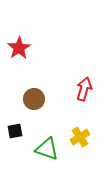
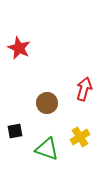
red star: rotated 15 degrees counterclockwise
brown circle: moved 13 px right, 4 px down
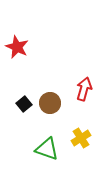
red star: moved 2 px left, 1 px up
brown circle: moved 3 px right
black square: moved 9 px right, 27 px up; rotated 28 degrees counterclockwise
yellow cross: moved 1 px right, 1 px down
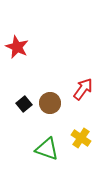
red arrow: moved 1 px left; rotated 20 degrees clockwise
yellow cross: rotated 24 degrees counterclockwise
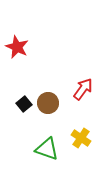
brown circle: moved 2 px left
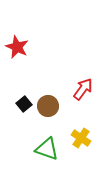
brown circle: moved 3 px down
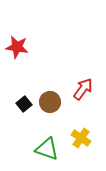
red star: rotated 15 degrees counterclockwise
brown circle: moved 2 px right, 4 px up
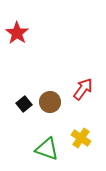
red star: moved 14 px up; rotated 25 degrees clockwise
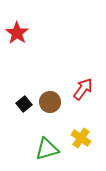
green triangle: rotated 35 degrees counterclockwise
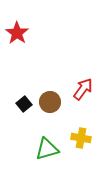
yellow cross: rotated 24 degrees counterclockwise
